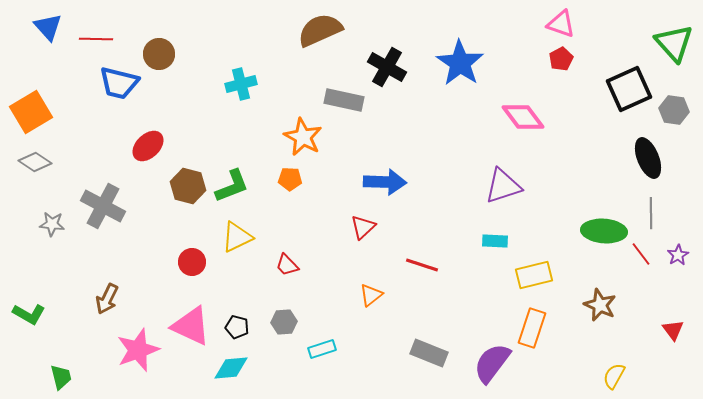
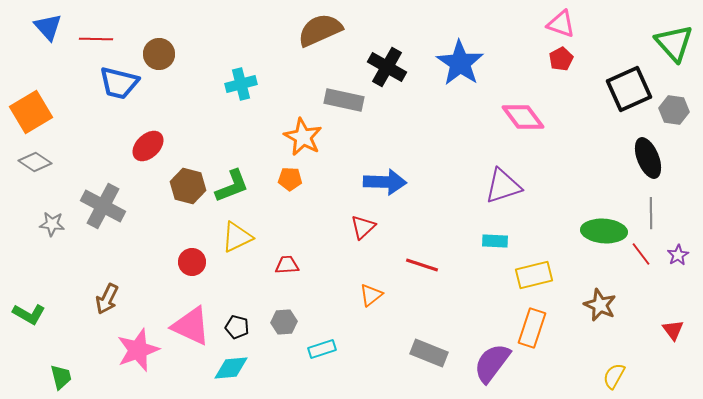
red trapezoid at (287, 265): rotated 130 degrees clockwise
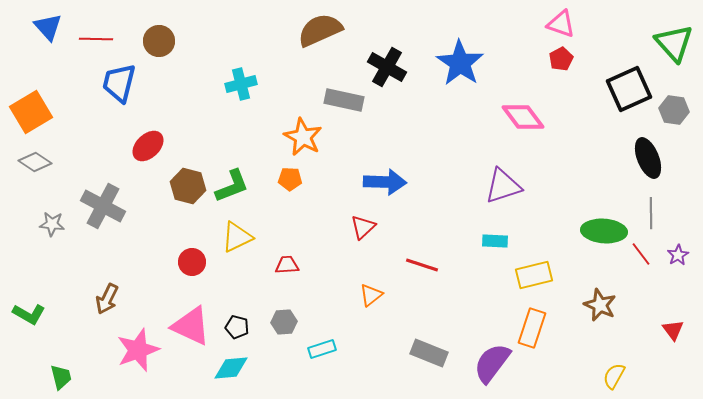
brown circle at (159, 54): moved 13 px up
blue trapezoid at (119, 83): rotated 90 degrees clockwise
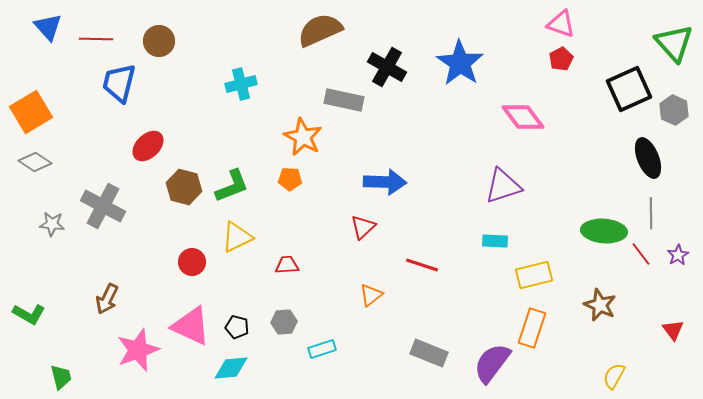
gray hexagon at (674, 110): rotated 16 degrees clockwise
brown hexagon at (188, 186): moved 4 px left, 1 px down
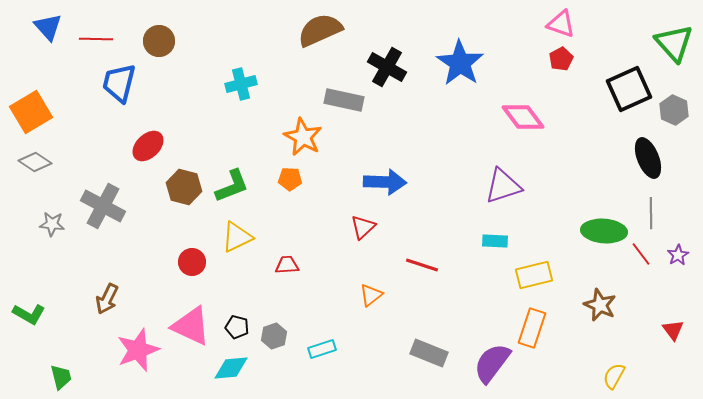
gray hexagon at (284, 322): moved 10 px left, 14 px down; rotated 15 degrees counterclockwise
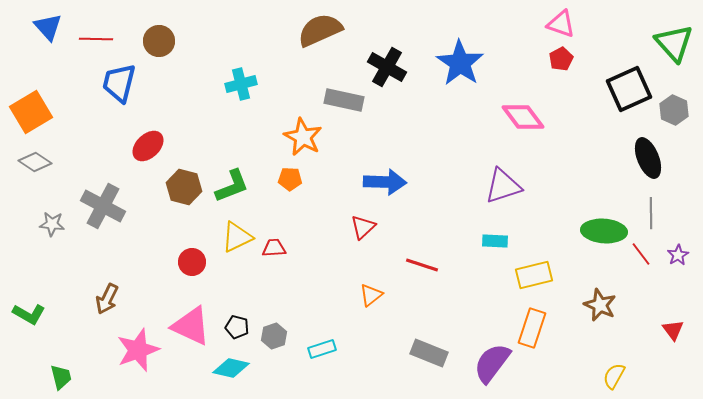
red trapezoid at (287, 265): moved 13 px left, 17 px up
cyan diamond at (231, 368): rotated 18 degrees clockwise
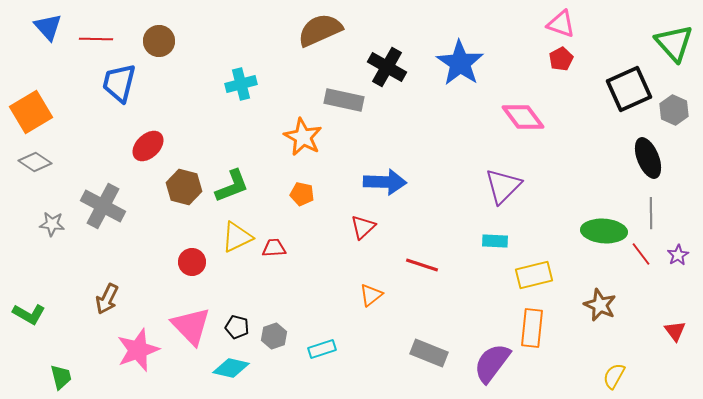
orange pentagon at (290, 179): moved 12 px right, 15 px down; rotated 10 degrees clockwise
purple triangle at (503, 186): rotated 27 degrees counterclockwise
pink triangle at (191, 326): rotated 21 degrees clockwise
orange rectangle at (532, 328): rotated 12 degrees counterclockwise
red triangle at (673, 330): moved 2 px right, 1 px down
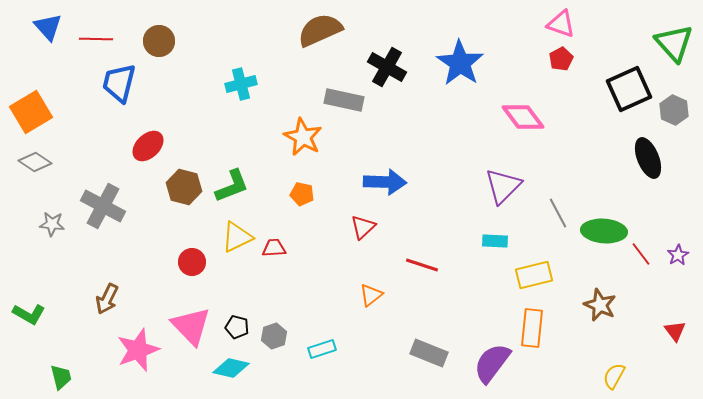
gray line at (651, 213): moved 93 px left; rotated 28 degrees counterclockwise
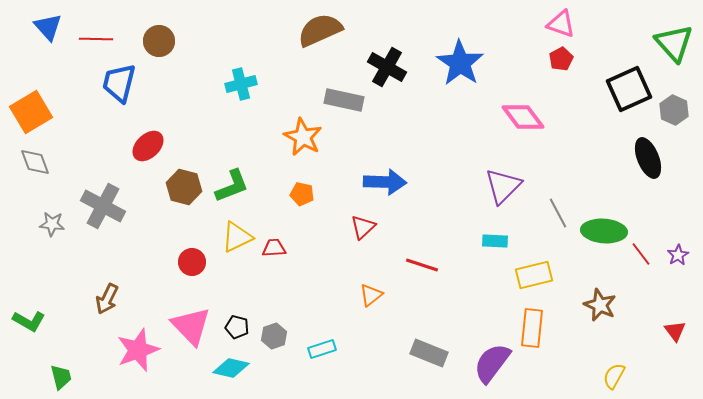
gray diamond at (35, 162): rotated 36 degrees clockwise
green L-shape at (29, 314): moved 7 px down
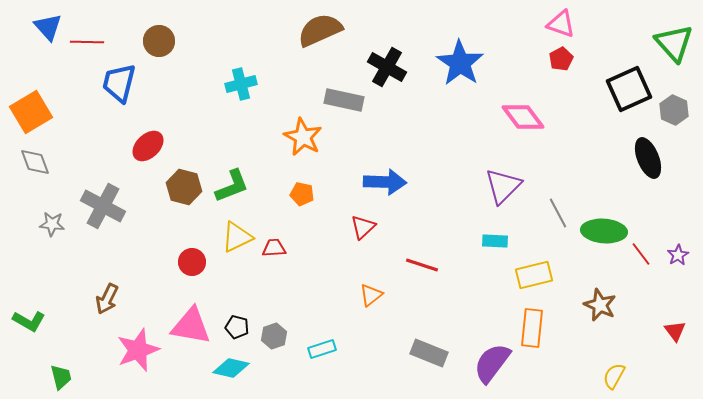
red line at (96, 39): moved 9 px left, 3 px down
pink triangle at (191, 326): rotated 36 degrees counterclockwise
